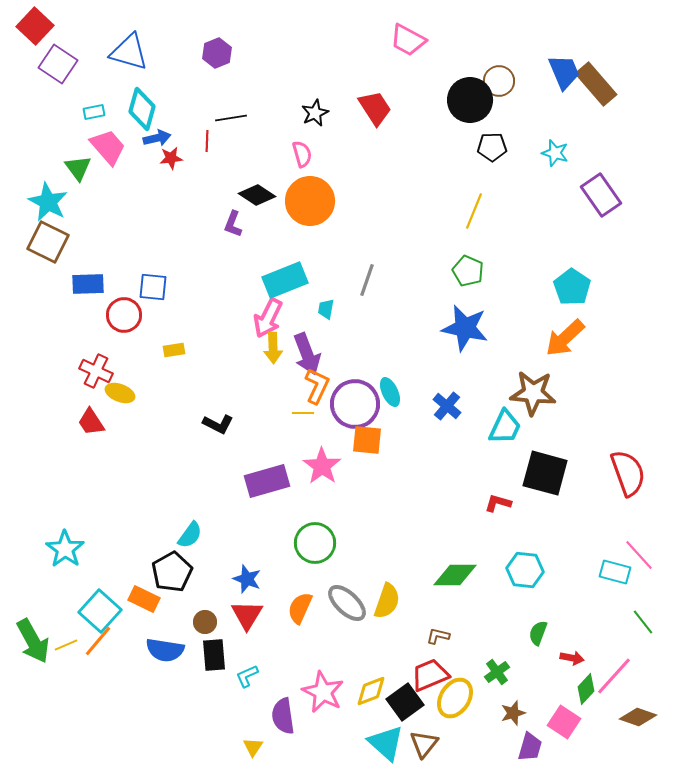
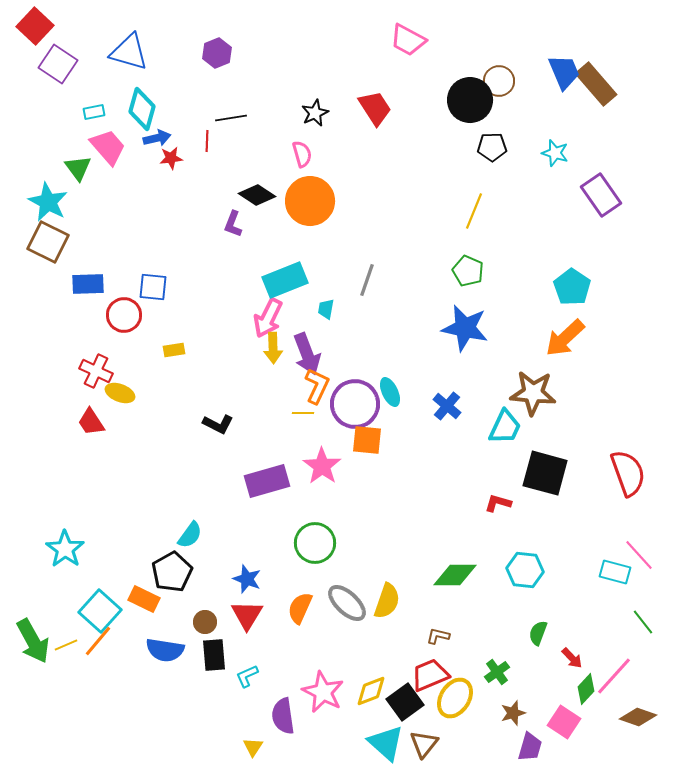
red arrow at (572, 658): rotated 35 degrees clockwise
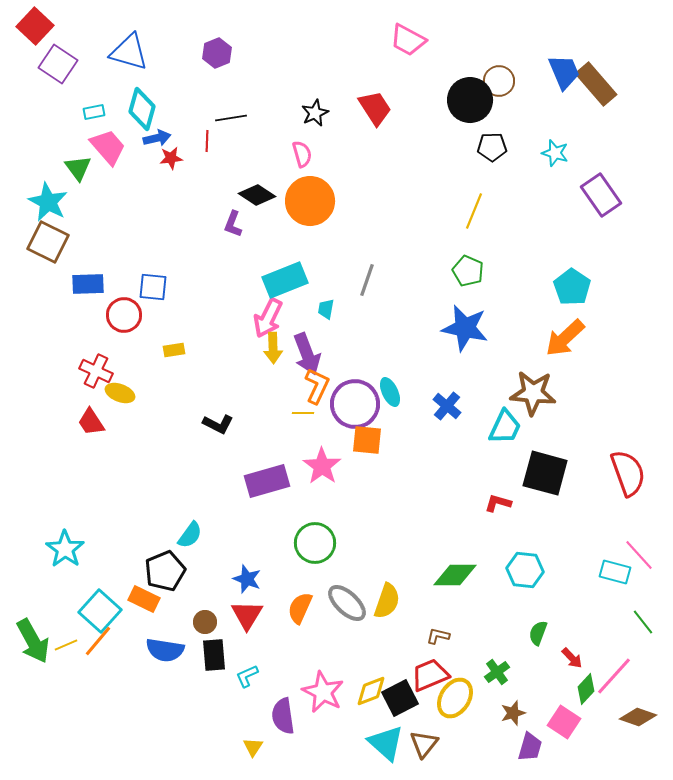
black pentagon at (172, 572): moved 7 px left, 1 px up; rotated 6 degrees clockwise
black square at (405, 702): moved 5 px left, 4 px up; rotated 9 degrees clockwise
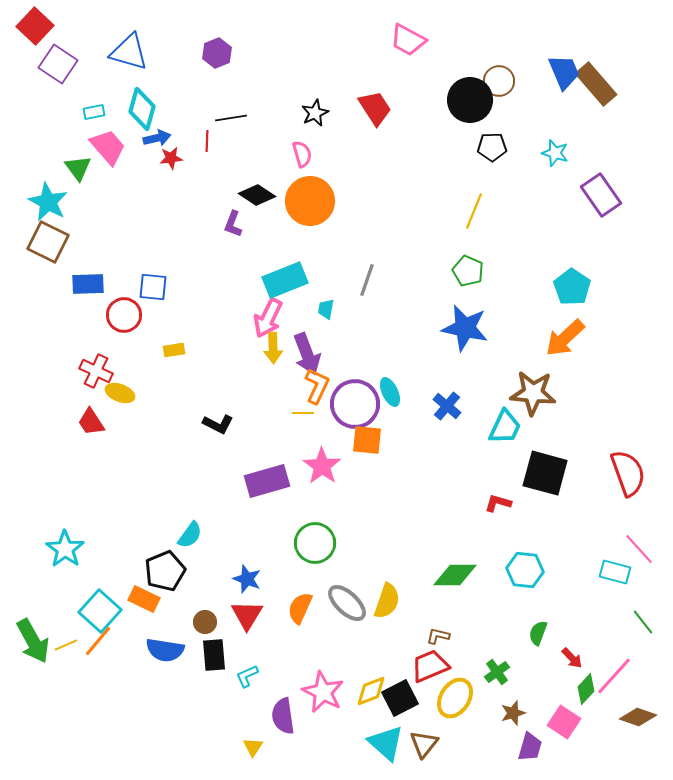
pink line at (639, 555): moved 6 px up
red trapezoid at (430, 675): moved 9 px up
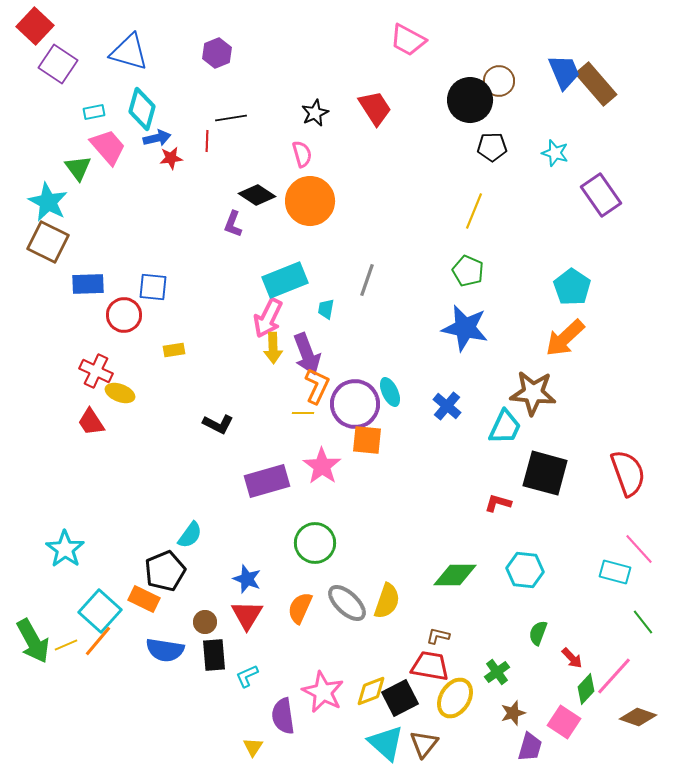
red trapezoid at (430, 666): rotated 33 degrees clockwise
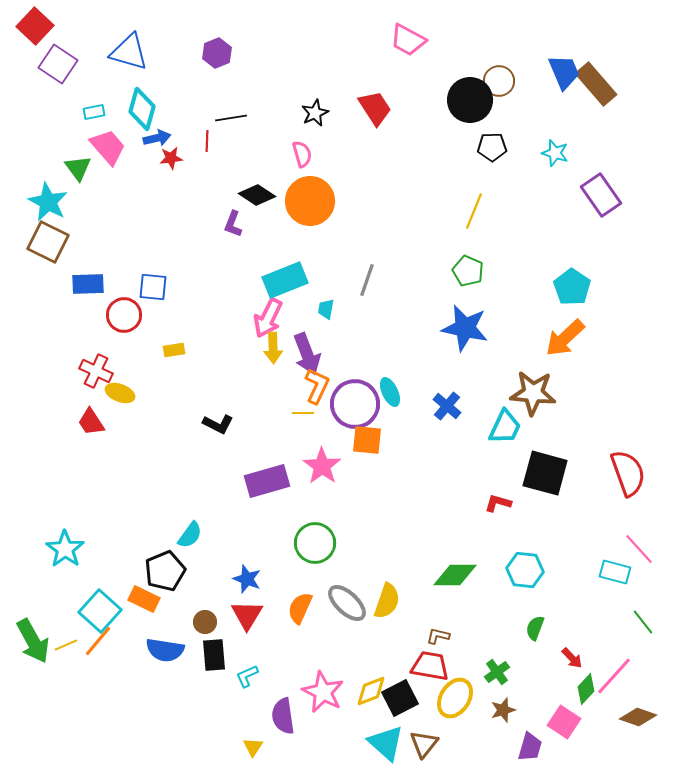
green semicircle at (538, 633): moved 3 px left, 5 px up
brown star at (513, 713): moved 10 px left, 3 px up
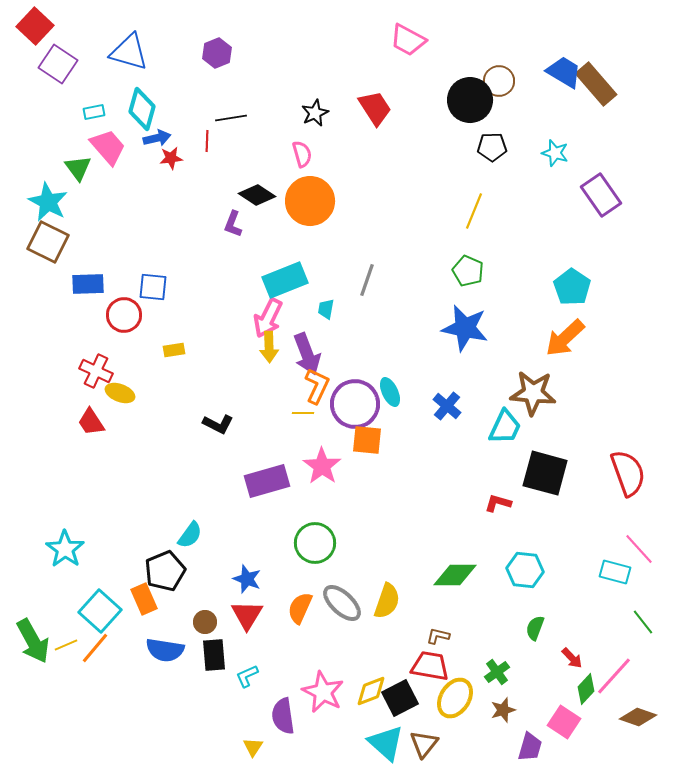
blue trapezoid at (564, 72): rotated 36 degrees counterclockwise
yellow arrow at (273, 348): moved 4 px left, 1 px up
orange rectangle at (144, 599): rotated 40 degrees clockwise
gray ellipse at (347, 603): moved 5 px left
orange line at (98, 641): moved 3 px left, 7 px down
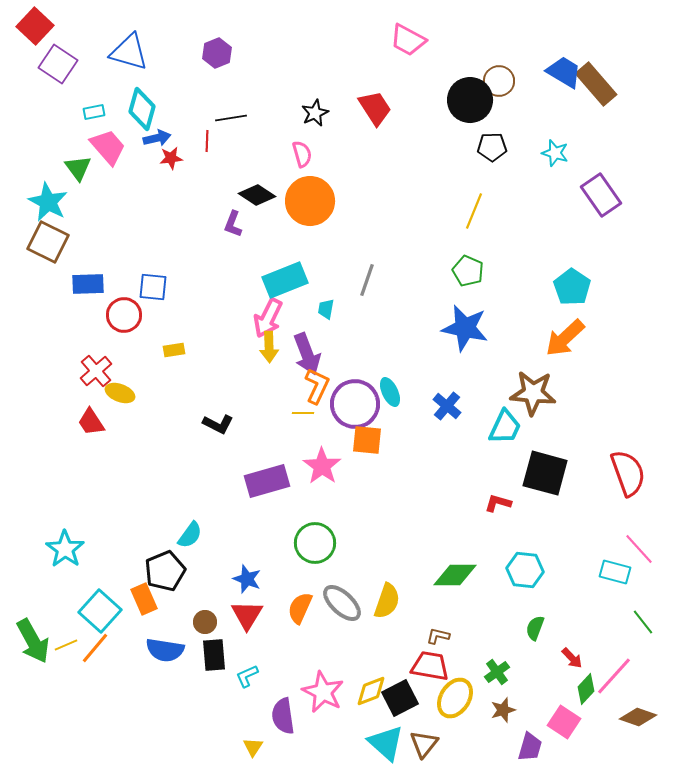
red cross at (96, 371): rotated 24 degrees clockwise
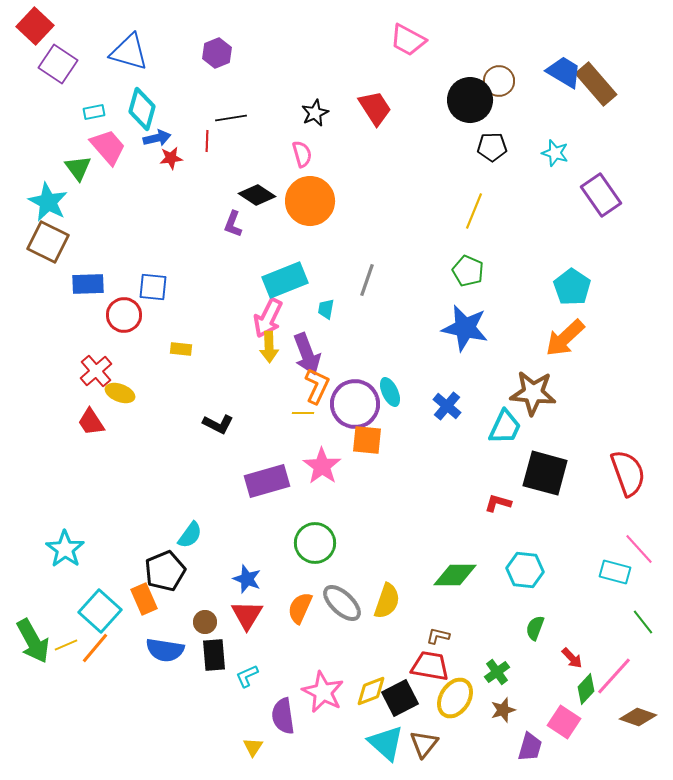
yellow rectangle at (174, 350): moved 7 px right, 1 px up; rotated 15 degrees clockwise
